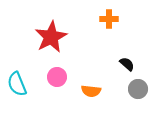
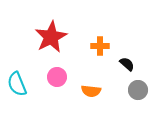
orange cross: moved 9 px left, 27 px down
gray circle: moved 1 px down
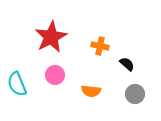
orange cross: rotated 12 degrees clockwise
pink circle: moved 2 px left, 2 px up
gray circle: moved 3 px left, 4 px down
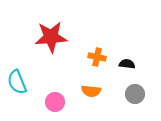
red star: rotated 24 degrees clockwise
orange cross: moved 3 px left, 11 px down
black semicircle: rotated 35 degrees counterclockwise
pink circle: moved 27 px down
cyan semicircle: moved 2 px up
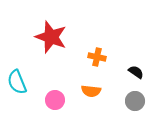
red star: rotated 24 degrees clockwise
black semicircle: moved 9 px right, 8 px down; rotated 28 degrees clockwise
gray circle: moved 7 px down
pink circle: moved 2 px up
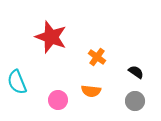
orange cross: rotated 24 degrees clockwise
pink circle: moved 3 px right
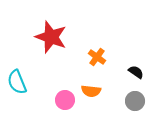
pink circle: moved 7 px right
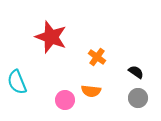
gray circle: moved 3 px right, 3 px up
